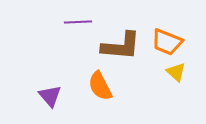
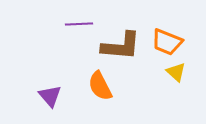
purple line: moved 1 px right, 2 px down
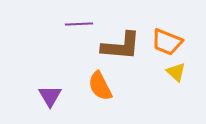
purple triangle: rotated 10 degrees clockwise
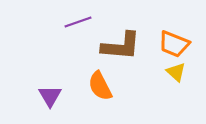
purple line: moved 1 px left, 2 px up; rotated 16 degrees counterclockwise
orange trapezoid: moved 7 px right, 2 px down
